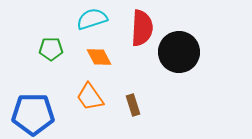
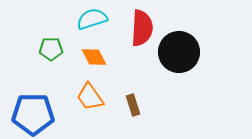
orange diamond: moved 5 px left
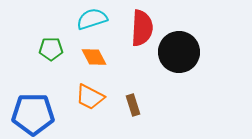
orange trapezoid: rotated 28 degrees counterclockwise
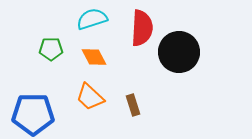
orange trapezoid: rotated 16 degrees clockwise
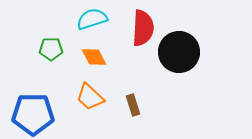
red semicircle: moved 1 px right
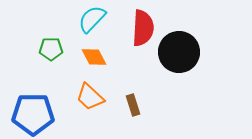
cyan semicircle: rotated 28 degrees counterclockwise
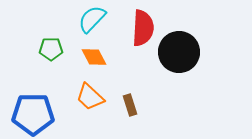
brown rectangle: moved 3 px left
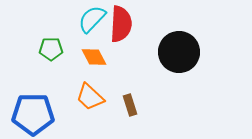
red semicircle: moved 22 px left, 4 px up
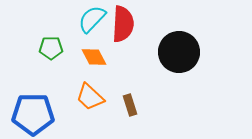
red semicircle: moved 2 px right
green pentagon: moved 1 px up
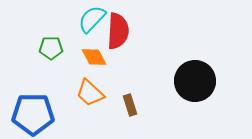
red semicircle: moved 5 px left, 7 px down
black circle: moved 16 px right, 29 px down
orange trapezoid: moved 4 px up
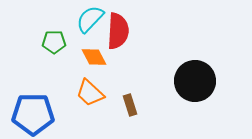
cyan semicircle: moved 2 px left
green pentagon: moved 3 px right, 6 px up
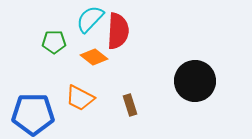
orange diamond: rotated 24 degrees counterclockwise
orange trapezoid: moved 10 px left, 5 px down; rotated 16 degrees counterclockwise
